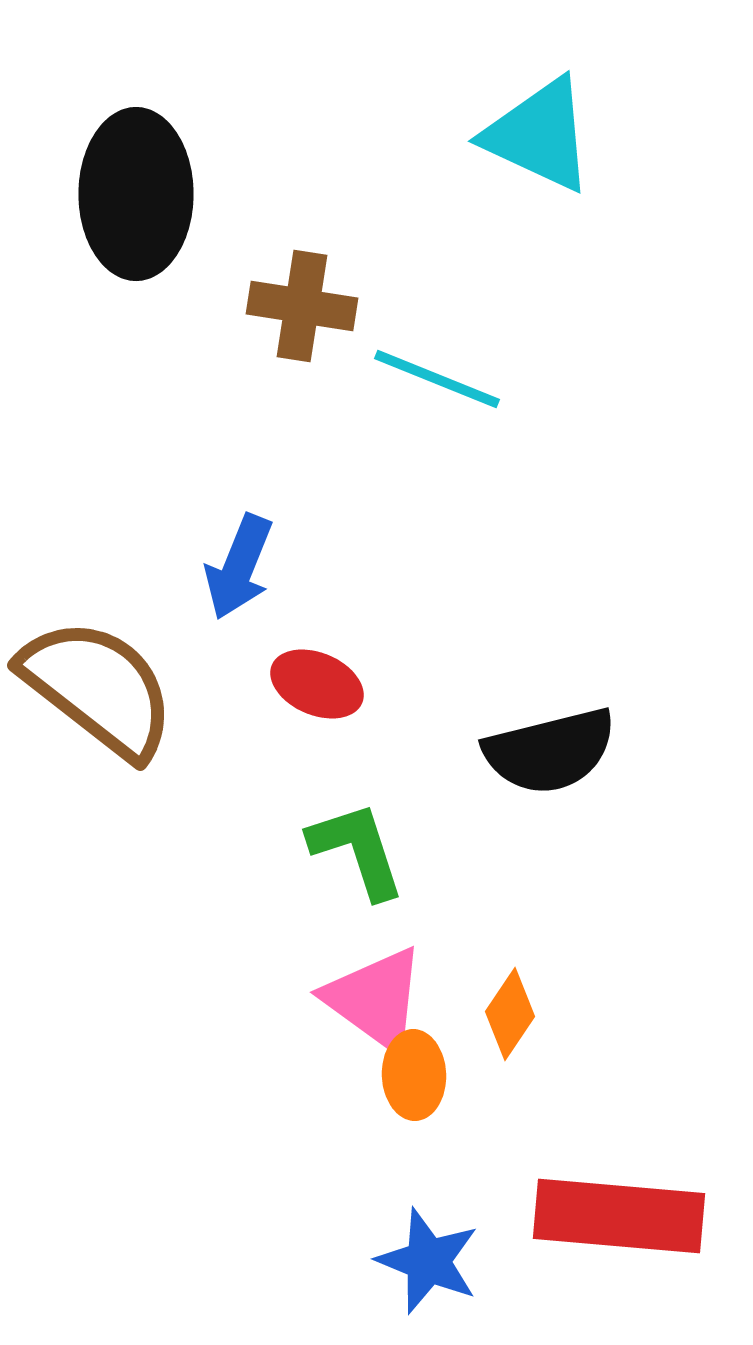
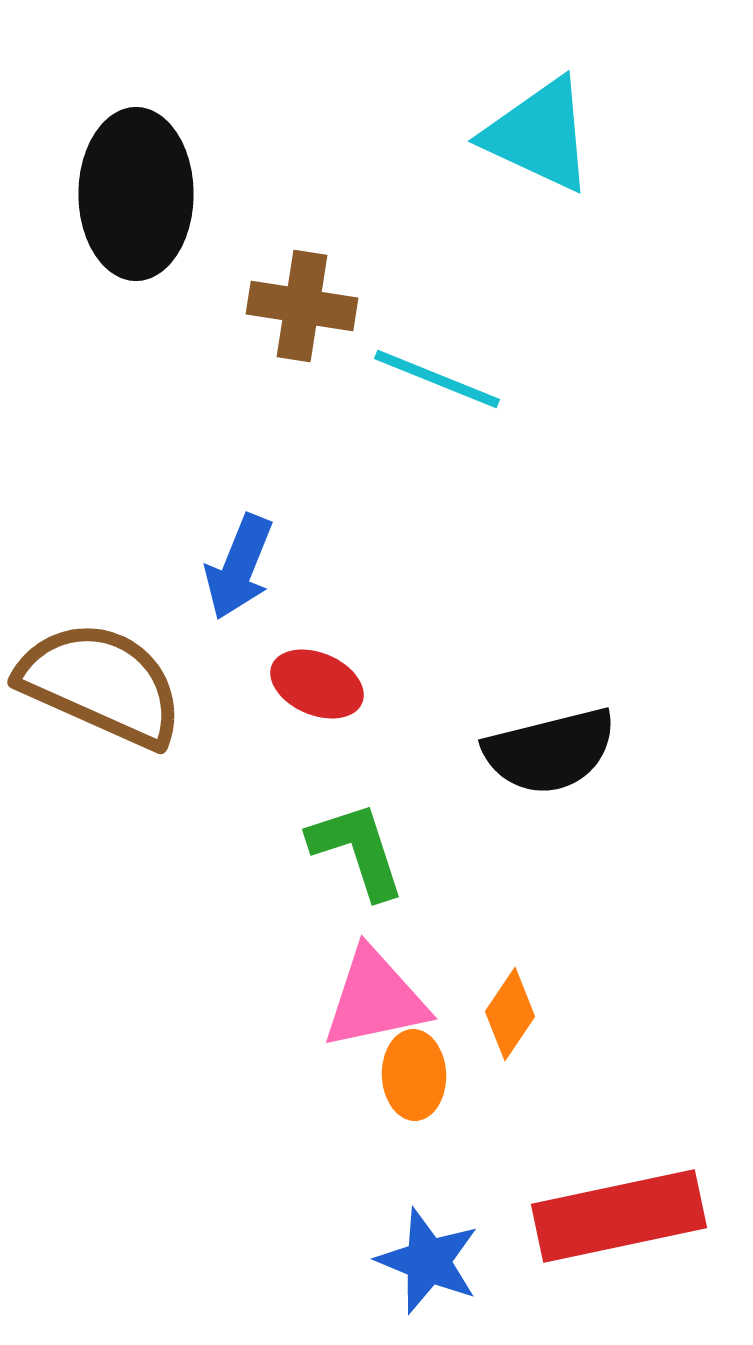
brown semicircle: moved 3 px right, 4 px up; rotated 14 degrees counterclockwise
pink triangle: rotated 48 degrees counterclockwise
red rectangle: rotated 17 degrees counterclockwise
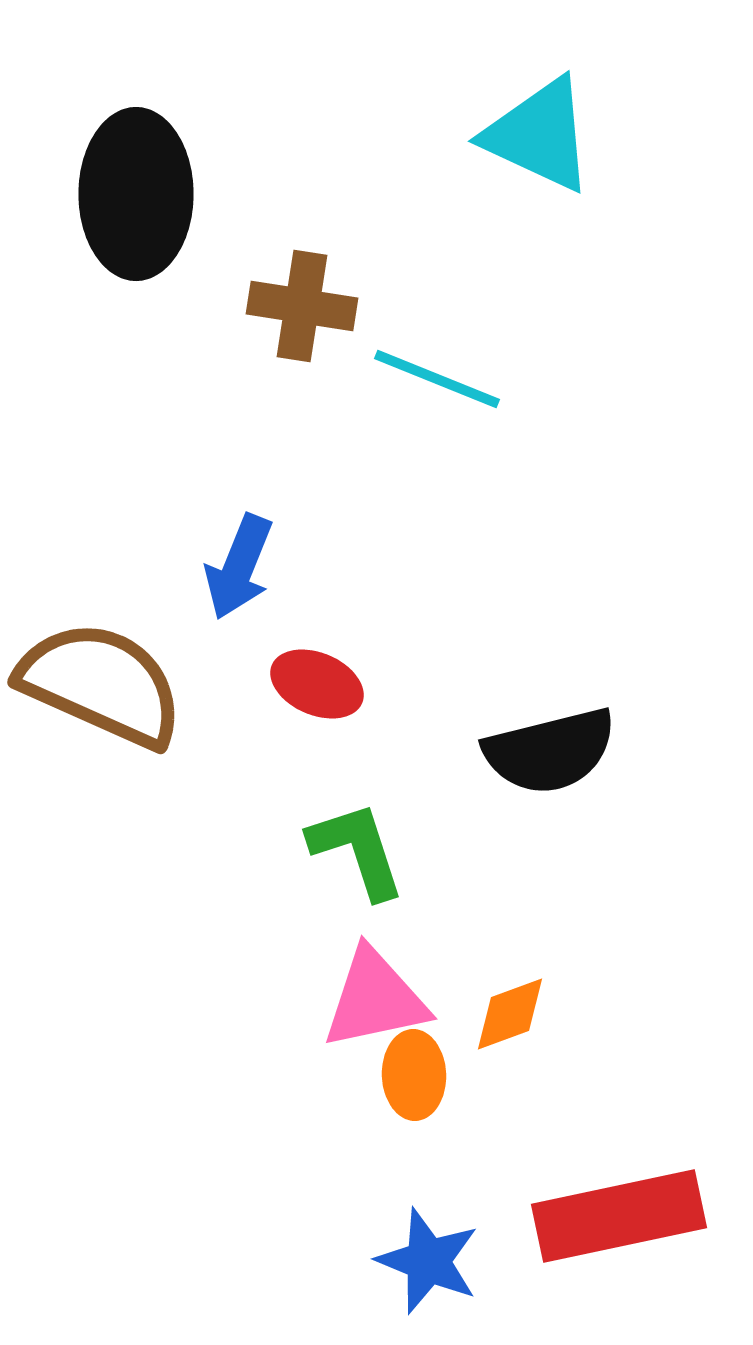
orange diamond: rotated 36 degrees clockwise
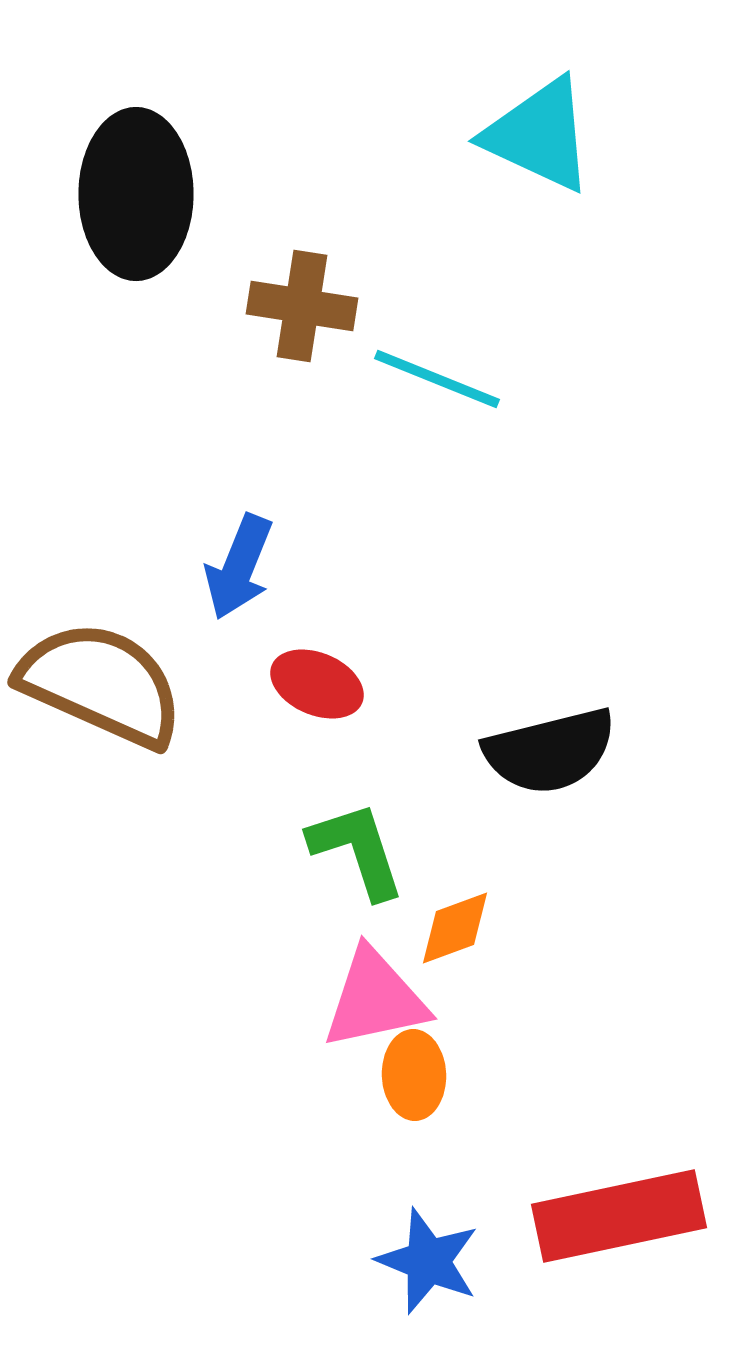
orange diamond: moved 55 px left, 86 px up
